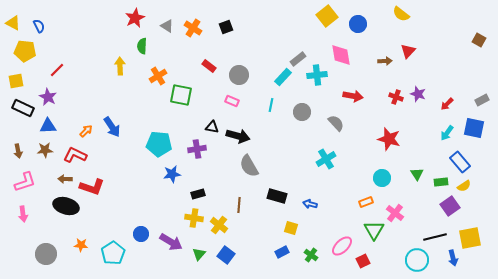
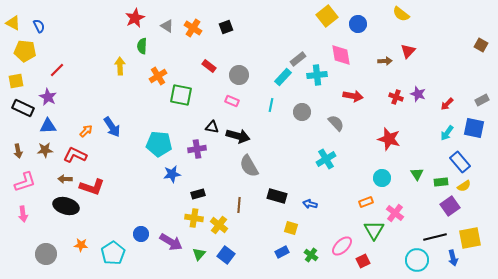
brown square at (479, 40): moved 2 px right, 5 px down
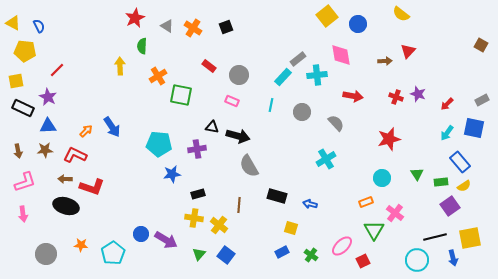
red star at (389, 139): rotated 30 degrees counterclockwise
purple arrow at (171, 242): moved 5 px left, 2 px up
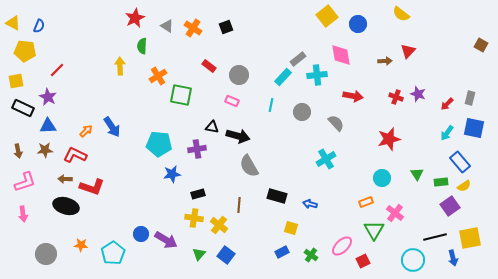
blue semicircle at (39, 26): rotated 48 degrees clockwise
gray rectangle at (482, 100): moved 12 px left, 2 px up; rotated 48 degrees counterclockwise
cyan circle at (417, 260): moved 4 px left
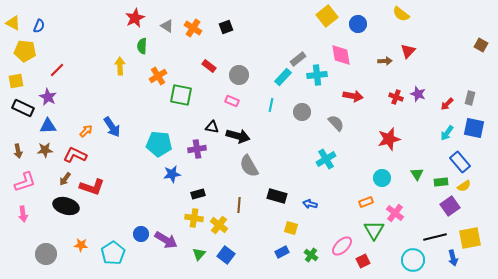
brown arrow at (65, 179): rotated 56 degrees counterclockwise
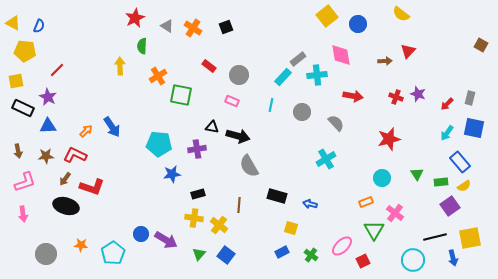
brown star at (45, 150): moved 1 px right, 6 px down
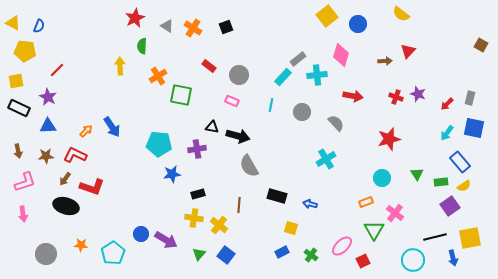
pink diamond at (341, 55): rotated 25 degrees clockwise
black rectangle at (23, 108): moved 4 px left
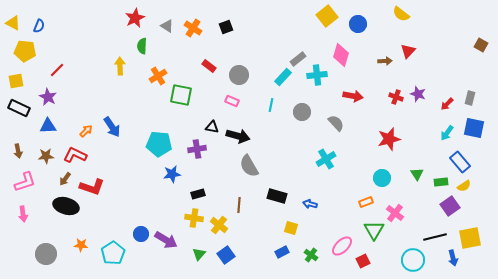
blue square at (226, 255): rotated 18 degrees clockwise
